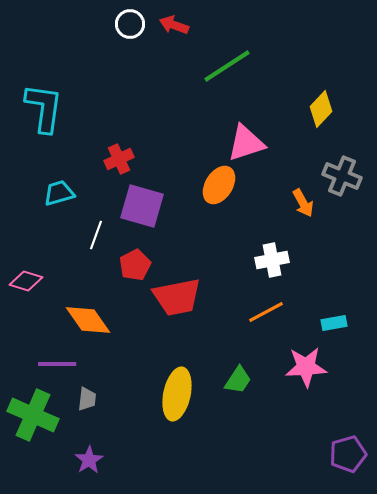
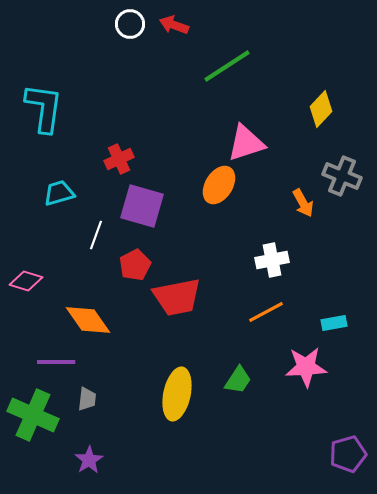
purple line: moved 1 px left, 2 px up
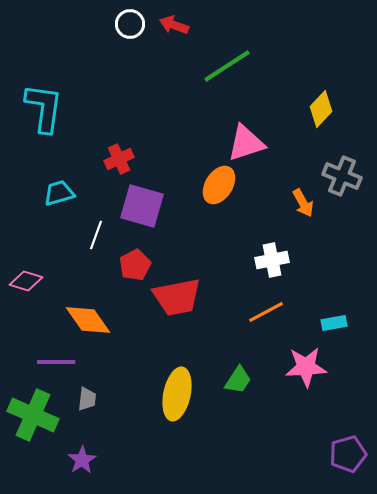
purple star: moved 7 px left
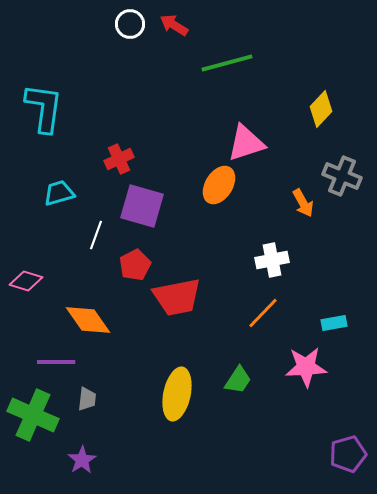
red arrow: rotated 12 degrees clockwise
green line: moved 3 px up; rotated 18 degrees clockwise
orange line: moved 3 px left, 1 px down; rotated 18 degrees counterclockwise
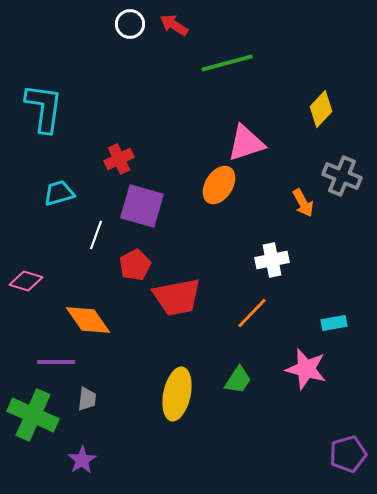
orange line: moved 11 px left
pink star: moved 2 px down; rotated 18 degrees clockwise
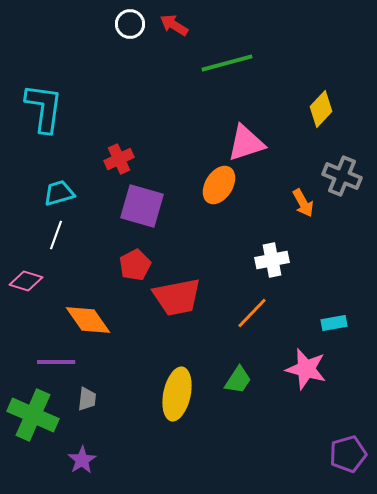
white line: moved 40 px left
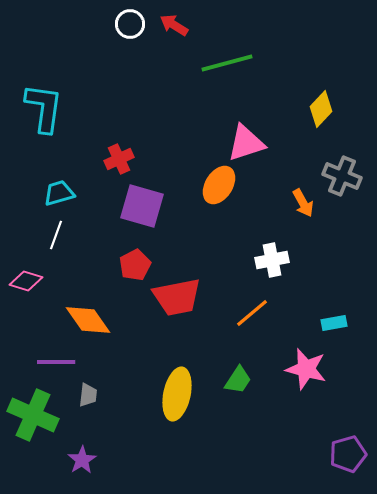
orange line: rotated 6 degrees clockwise
gray trapezoid: moved 1 px right, 4 px up
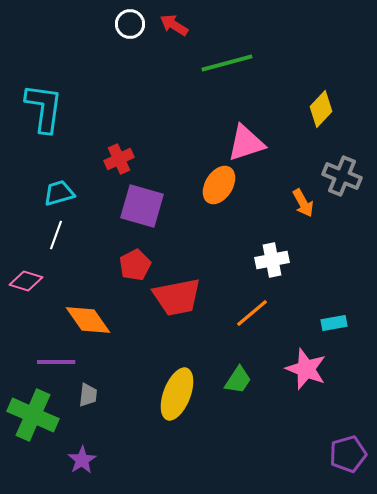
pink star: rotated 6 degrees clockwise
yellow ellipse: rotated 9 degrees clockwise
